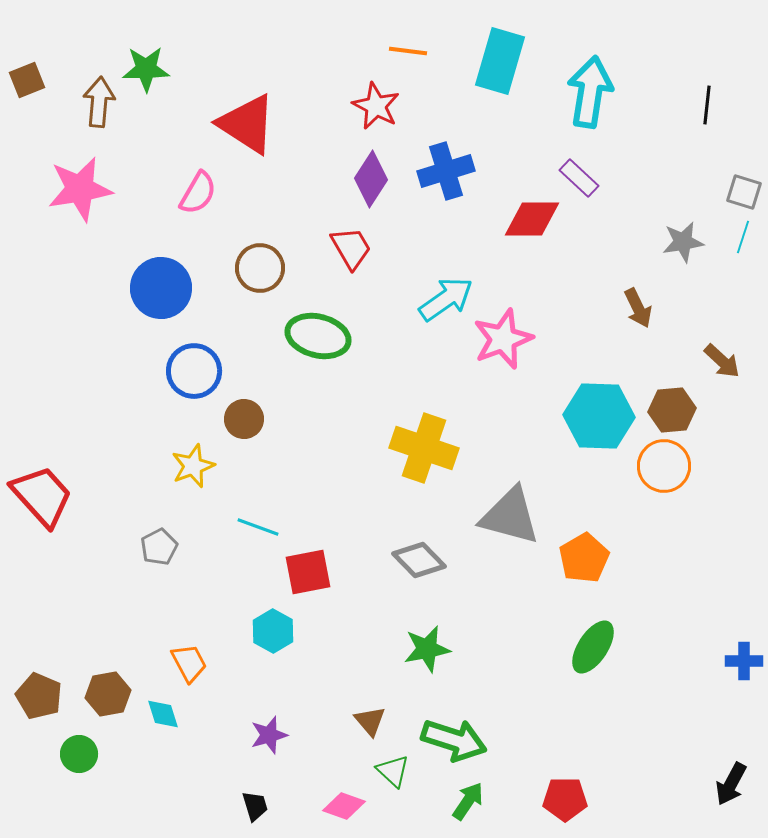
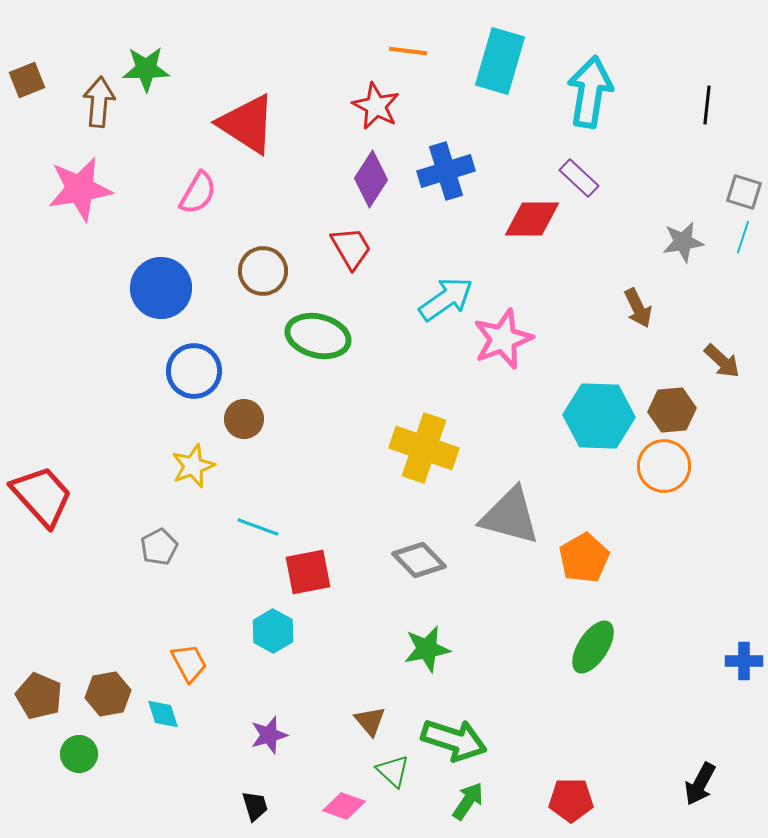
brown circle at (260, 268): moved 3 px right, 3 px down
black arrow at (731, 784): moved 31 px left
red pentagon at (565, 799): moved 6 px right, 1 px down
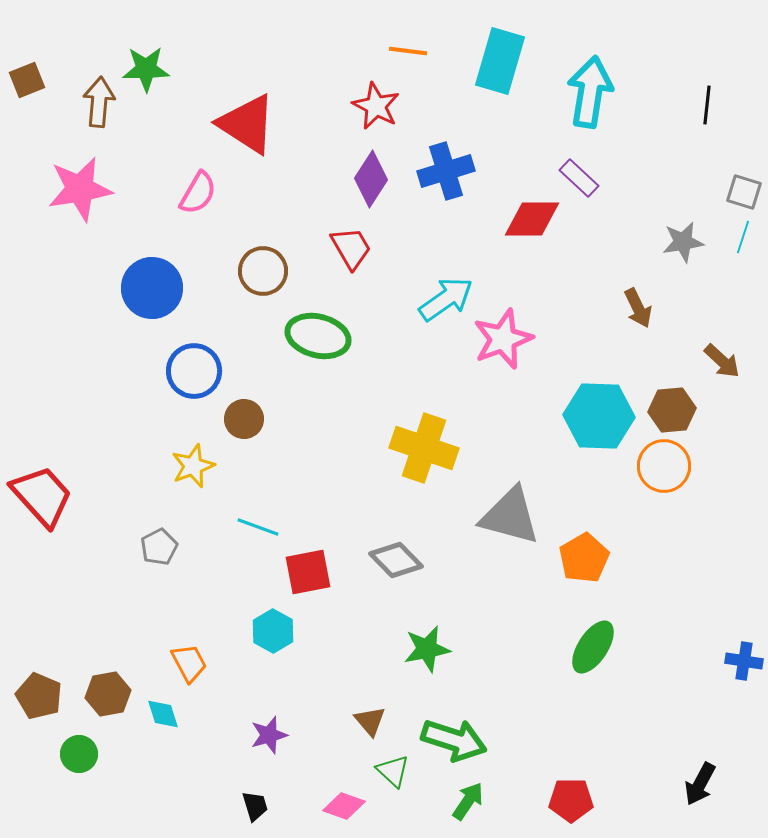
blue circle at (161, 288): moved 9 px left
gray diamond at (419, 560): moved 23 px left
blue cross at (744, 661): rotated 9 degrees clockwise
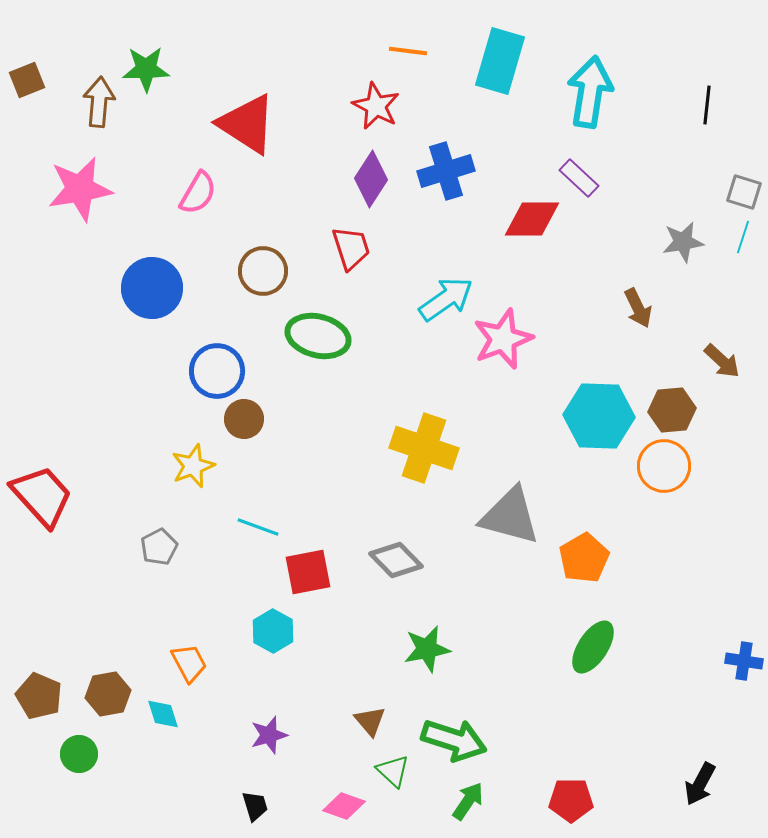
red trapezoid at (351, 248): rotated 12 degrees clockwise
blue circle at (194, 371): moved 23 px right
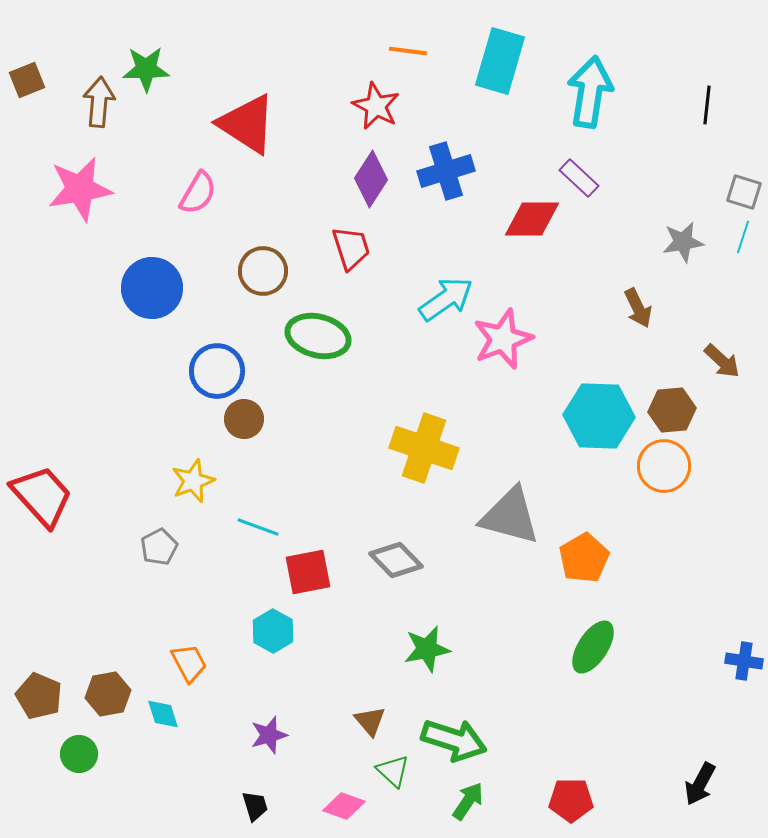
yellow star at (193, 466): moved 15 px down
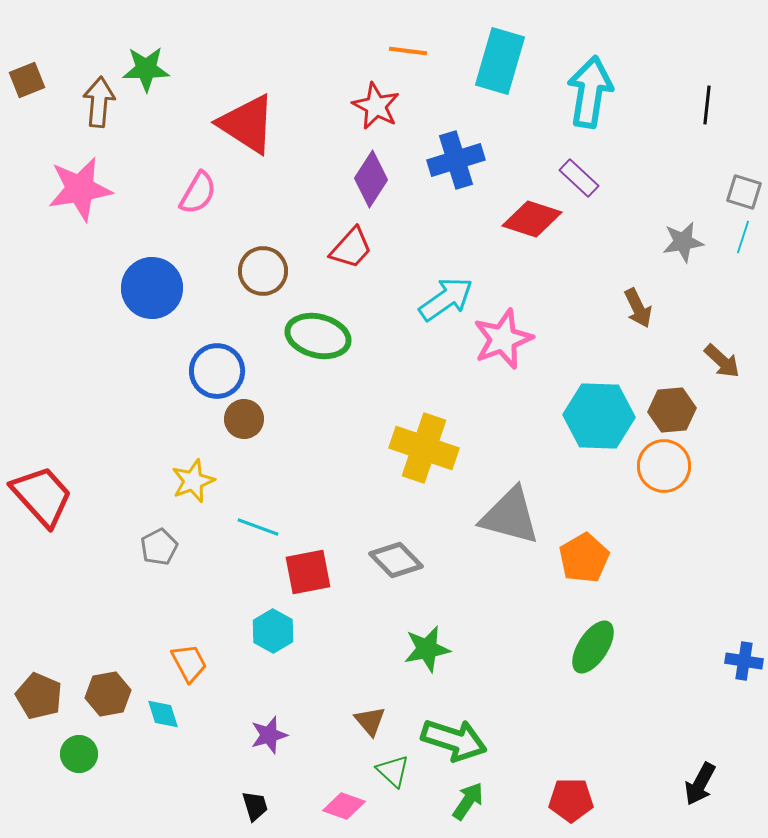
blue cross at (446, 171): moved 10 px right, 11 px up
red diamond at (532, 219): rotated 18 degrees clockwise
red trapezoid at (351, 248): rotated 60 degrees clockwise
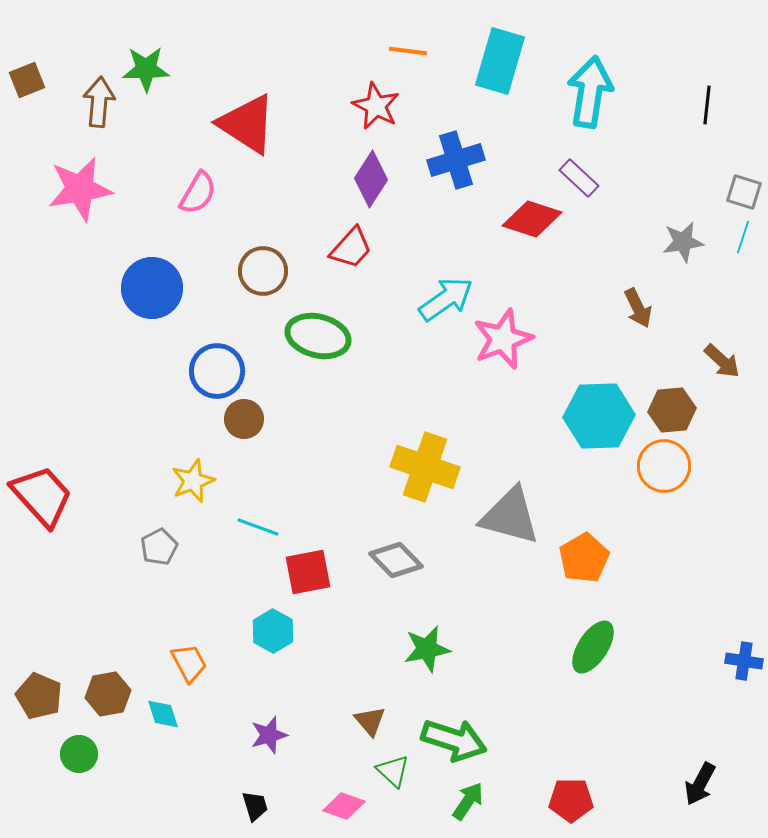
cyan hexagon at (599, 416): rotated 4 degrees counterclockwise
yellow cross at (424, 448): moved 1 px right, 19 px down
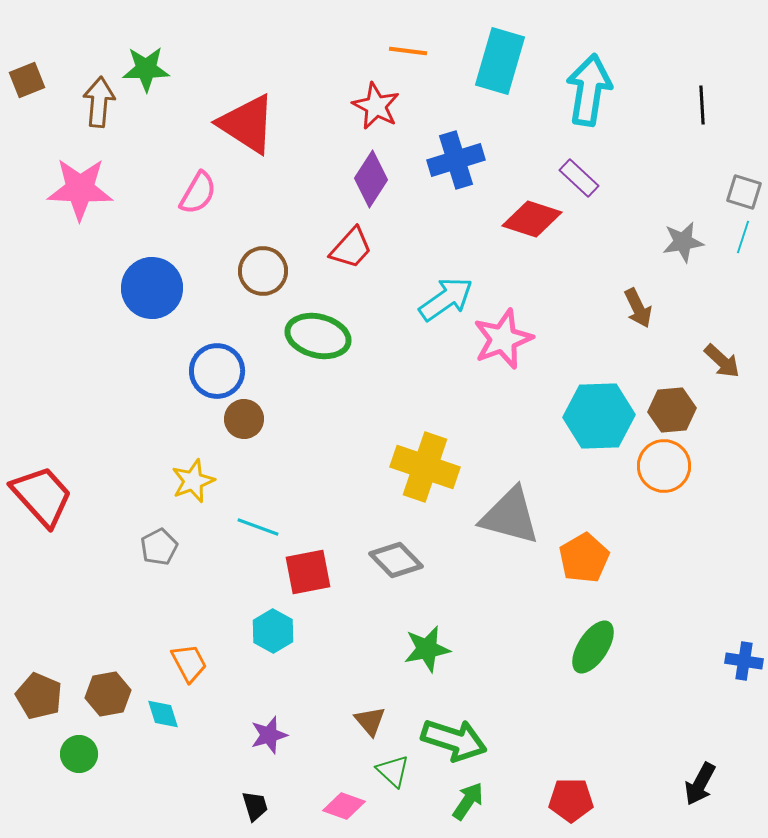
cyan arrow at (590, 92): moved 1 px left, 2 px up
black line at (707, 105): moved 5 px left; rotated 9 degrees counterclockwise
pink star at (80, 189): rotated 12 degrees clockwise
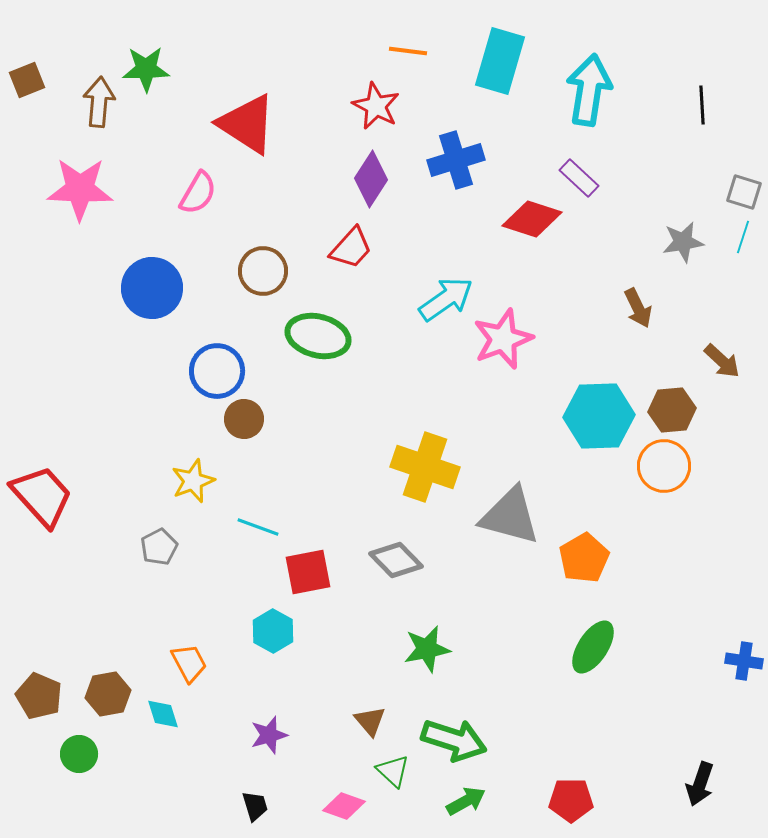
black arrow at (700, 784): rotated 9 degrees counterclockwise
green arrow at (468, 801): moved 2 px left; rotated 27 degrees clockwise
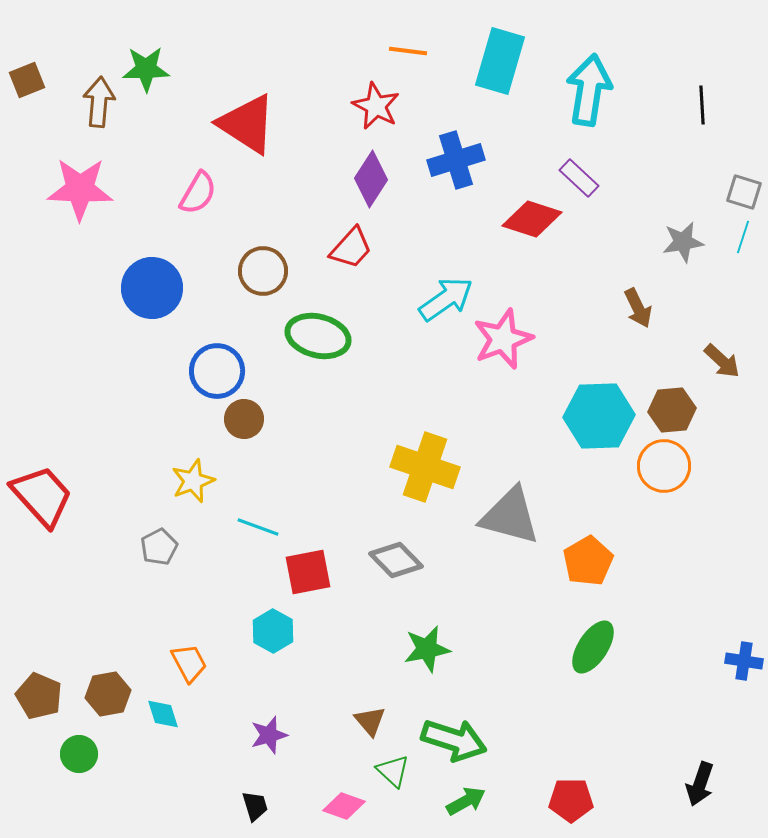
orange pentagon at (584, 558): moved 4 px right, 3 px down
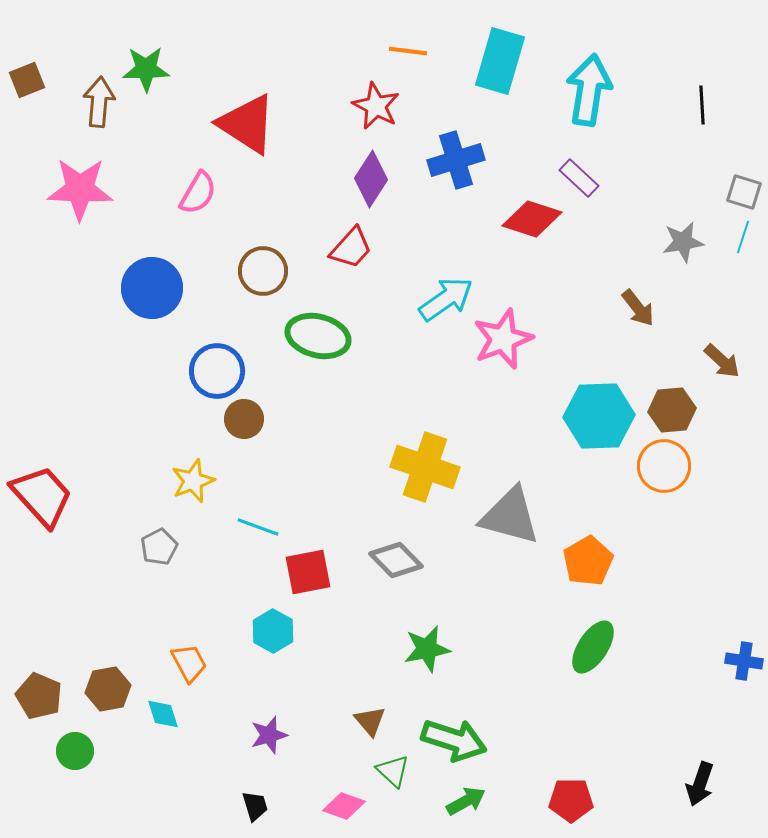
brown arrow at (638, 308): rotated 12 degrees counterclockwise
brown hexagon at (108, 694): moved 5 px up
green circle at (79, 754): moved 4 px left, 3 px up
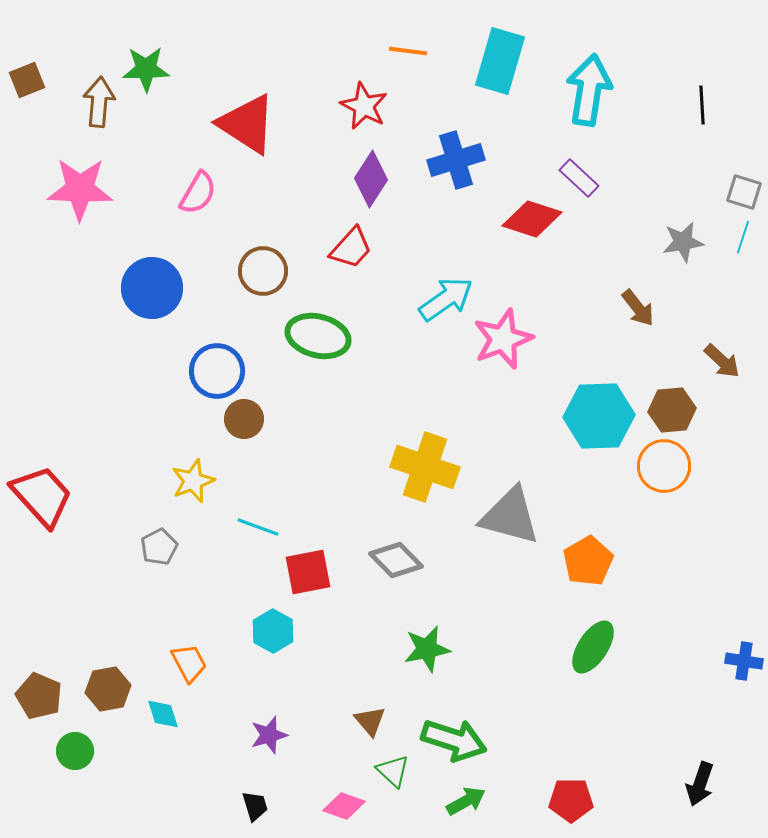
red star at (376, 106): moved 12 px left
